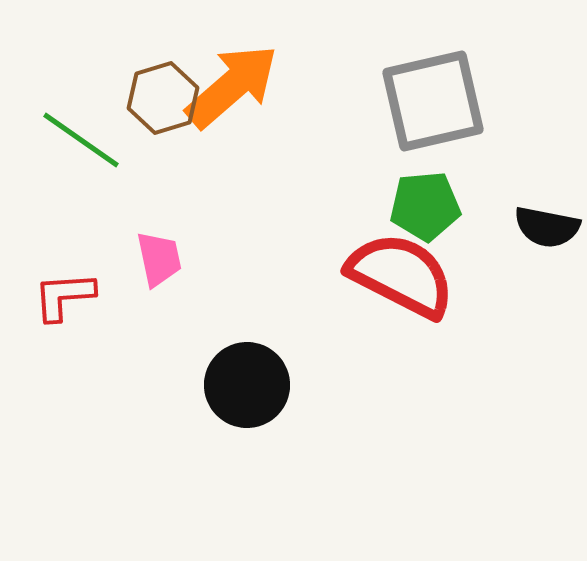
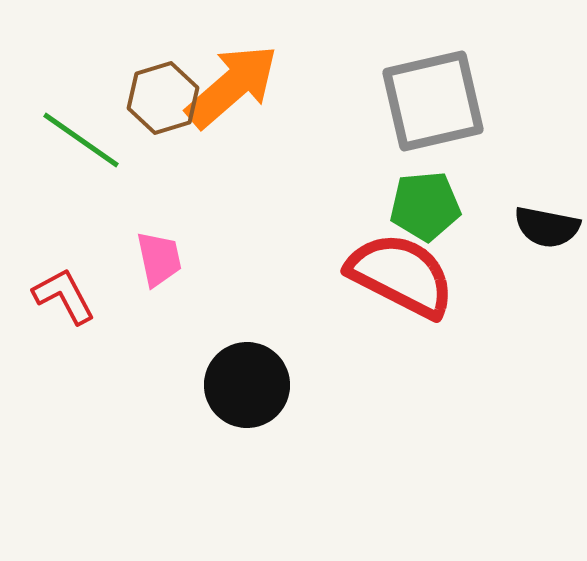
red L-shape: rotated 66 degrees clockwise
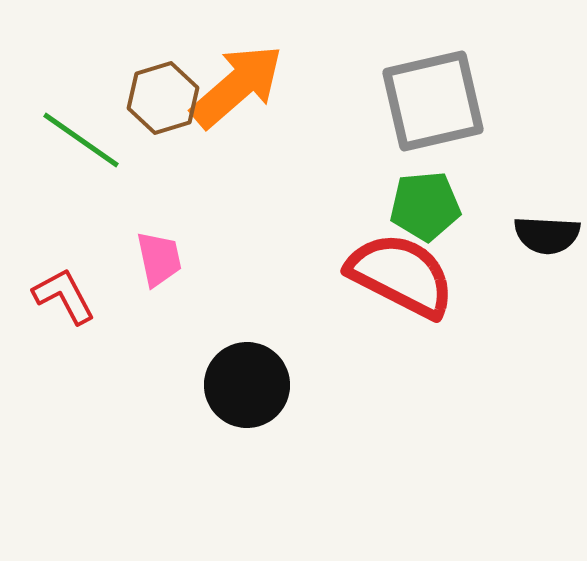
orange arrow: moved 5 px right
black semicircle: moved 8 px down; rotated 8 degrees counterclockwise
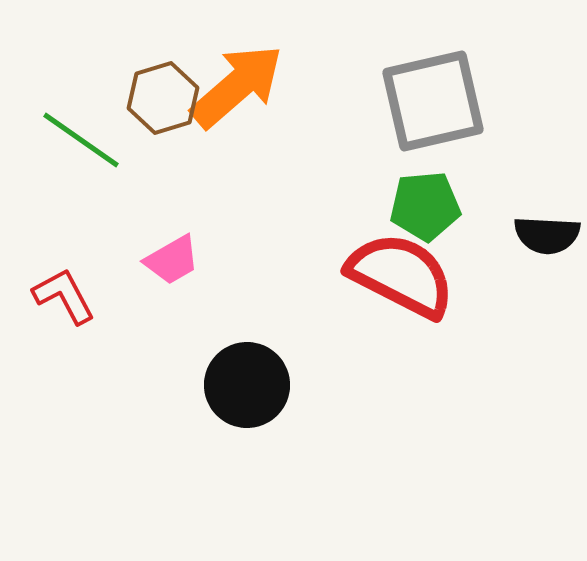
pink trapezoid: moved 13 px right, 1 px down; rotated 72 degrees clockwise
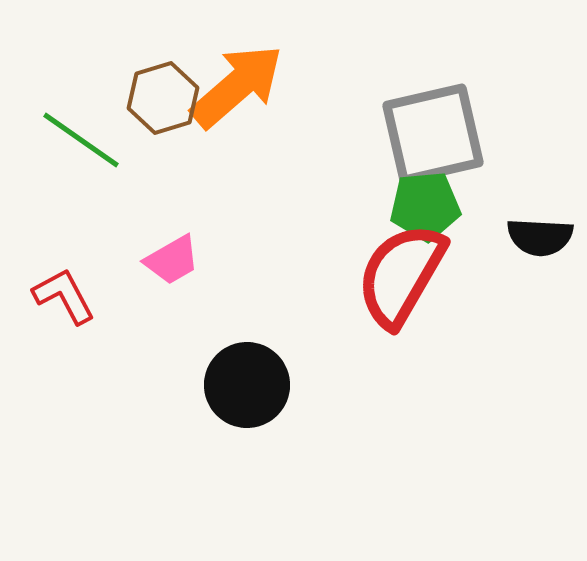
gray square: moved 33 px down
black semicircle: moved 7 px left, 2 px down
red semicircle: rotated 87 degrees counterclockwise
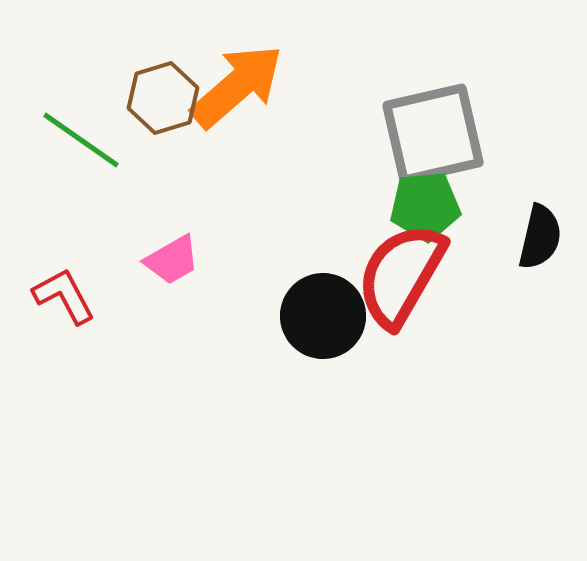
black semicircle: rotated 80 degrees counterclockwise
black circle: moved 76 px right, 69 px up
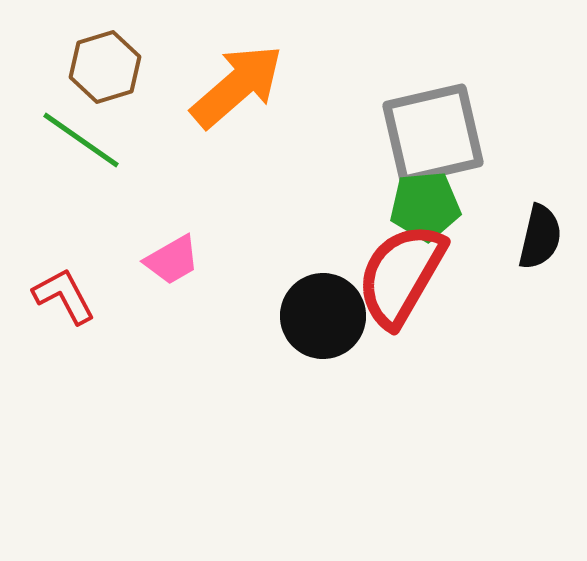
brown hexagon: moved 58 px left, 31 px up
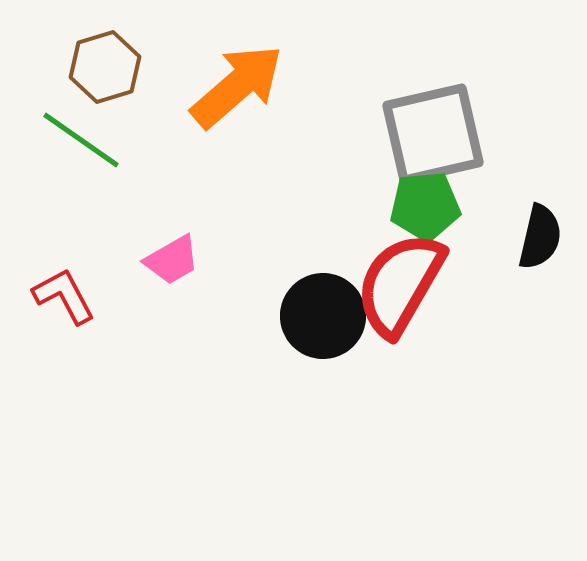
red semicircle: moved 1 px left, 9 px down
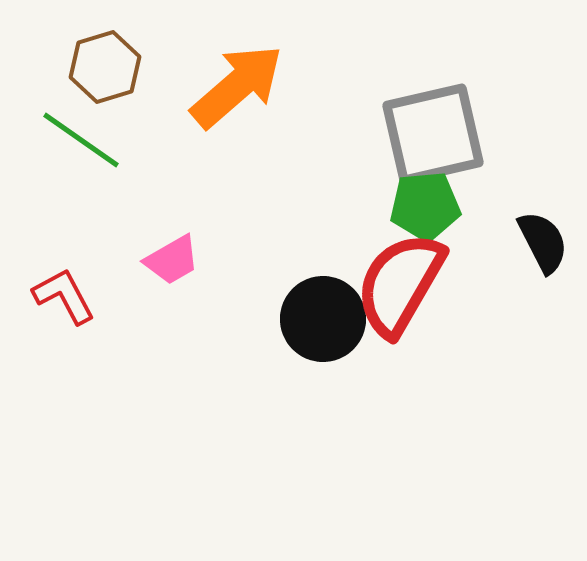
black semicircle: moved 3 px right, 5 px down; rotated 40 degrees counterclockwise
black circle: moved 3 px down
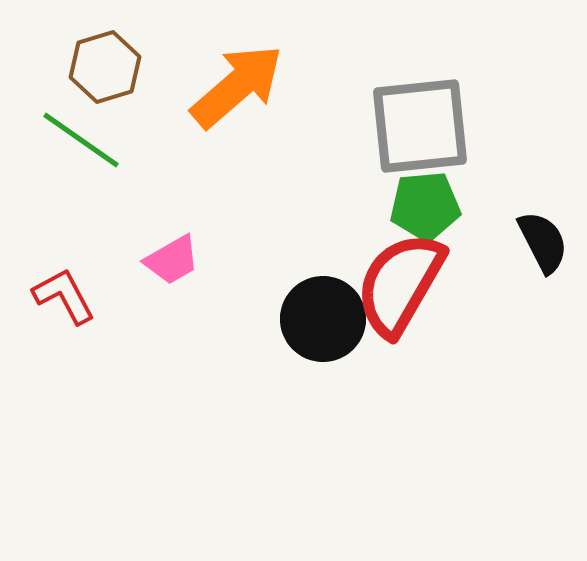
gray square: moved 13 px left, 8 px up; rotated 7 degrees clockwise
